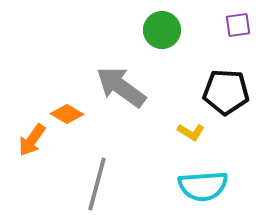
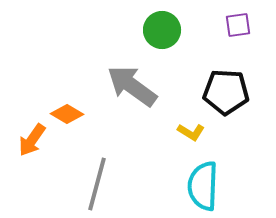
gray arrow: moved 11 px right, 1 px up
cyan semicircle: rotated 96 degrees clockwise
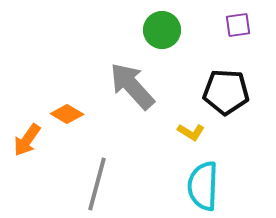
gray arrow: rotated 12 degrees clockwise
orange arrow: moved 5 px left
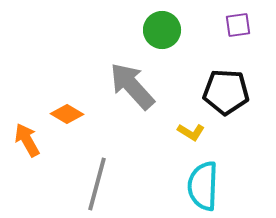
orange arrow: rotated 116 degrees clockwise
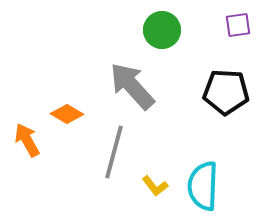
yellow L-shape: moved 36 px left, 54 px down; rotated 20 degrees clockwise
gray line: moved 17 px right, 32 px up
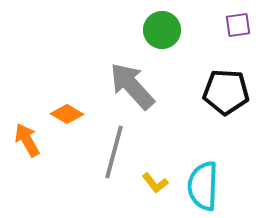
yellow L-shape: moved 3 px up
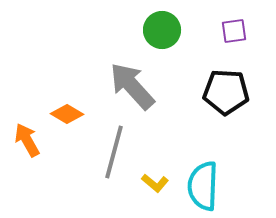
purple square: moved 4 px left, 6 px down
yellow L-shape: rotated 12 degrees counterclockwise
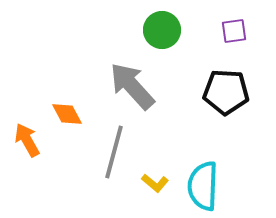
orange diamond: rotated 32 degrees clockwise
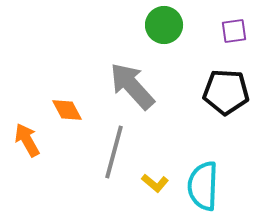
green circle: moved 2 px right, 5 px up
orange diamond: moved 4 px up
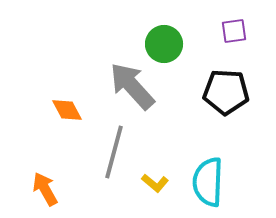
green circle: moved 19 px down
orange arrow: moved 18 px right, 49 px down
cyan semicircle: moved 5 px right, 4 px up
